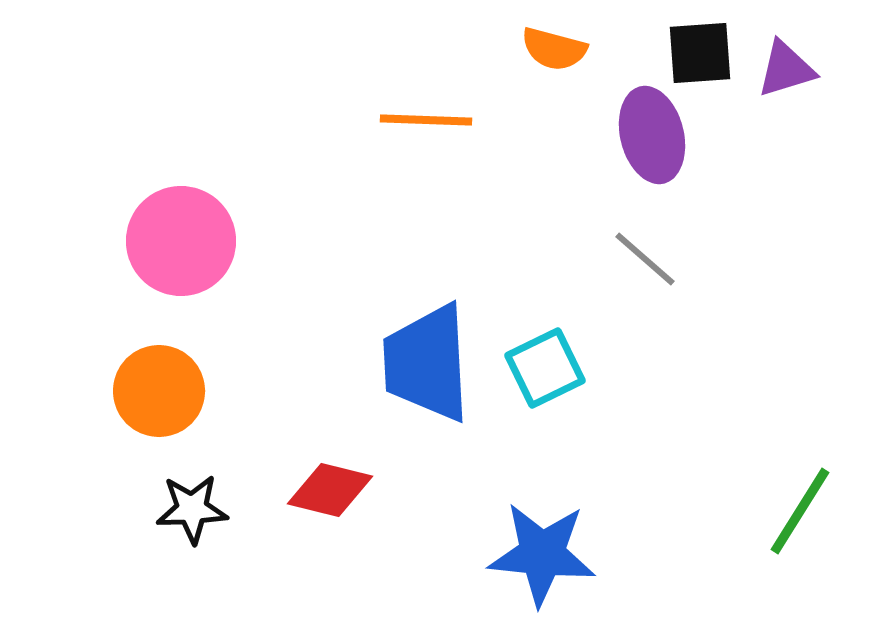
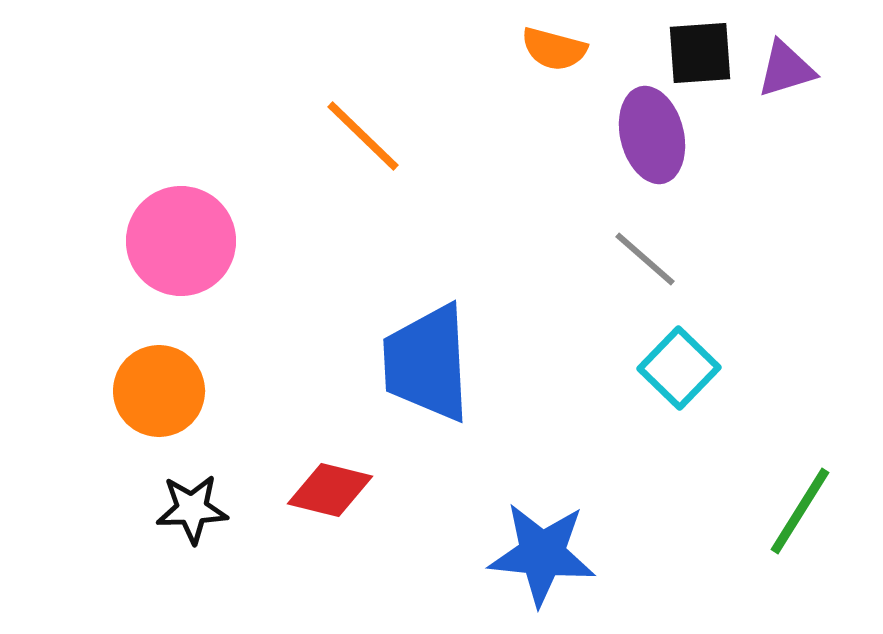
orange line: moved 63 px left, 16 px down; rotated 42 degrees clockwise
cyan square: moved 134 px right; rotated 20 degrees counterclockwise
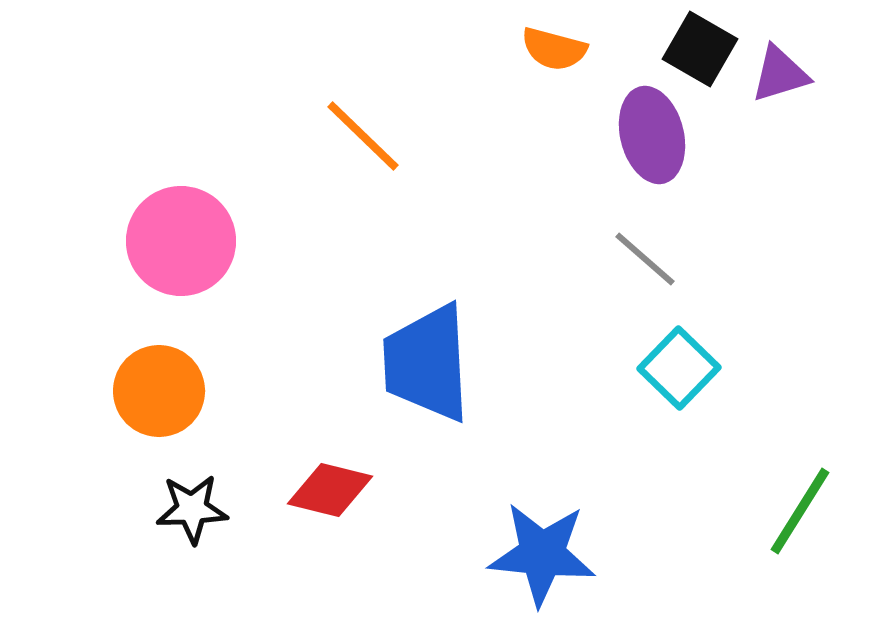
black square: moved 4 px up; rotated 34 degrees clockwise
purple triangle: moved 6 px left, 5 px down
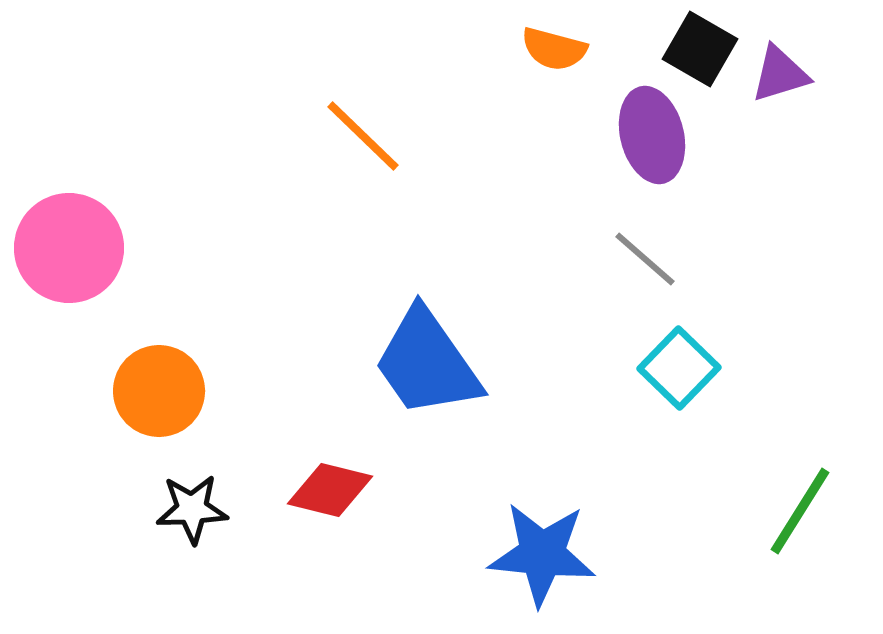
pink circle: moved 112 px left, 7 px down
blue trapezoid: rotated 32 degrees counterclockwise
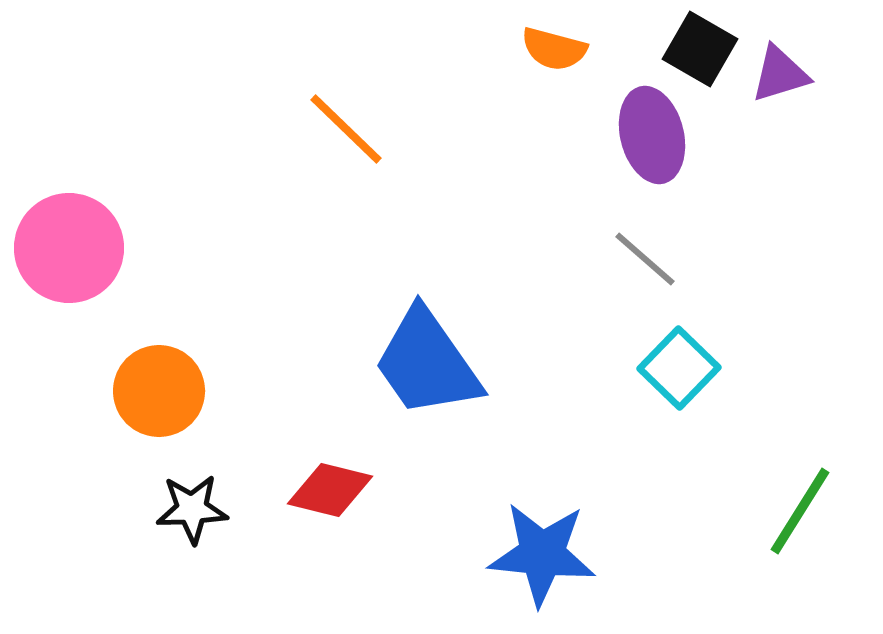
orange line: moved 17 px left, 7 px up
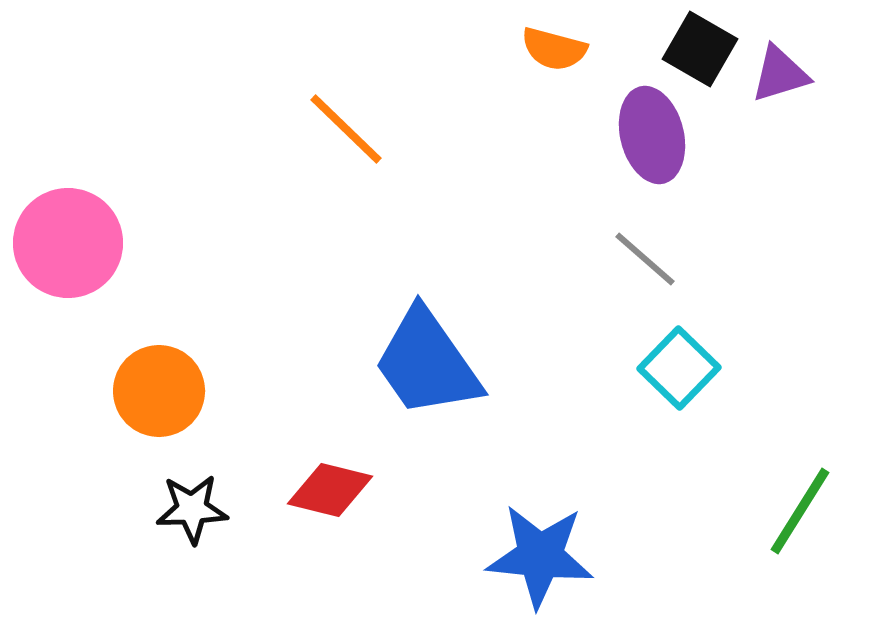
pink circle: moved 1 px left, 5 px up
blue star: moved 2 px left, 2 px down
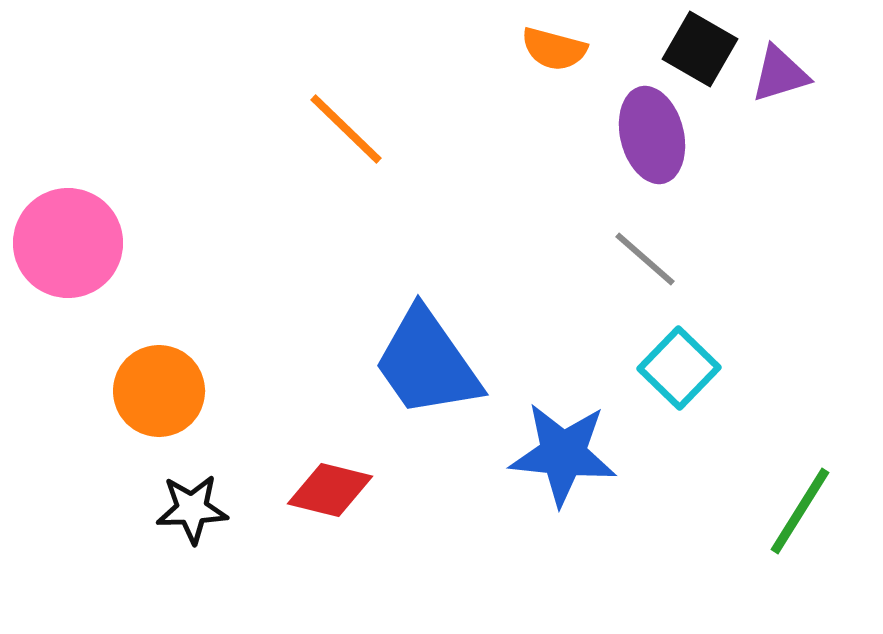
blue star: moved 23 px right, 102 px up
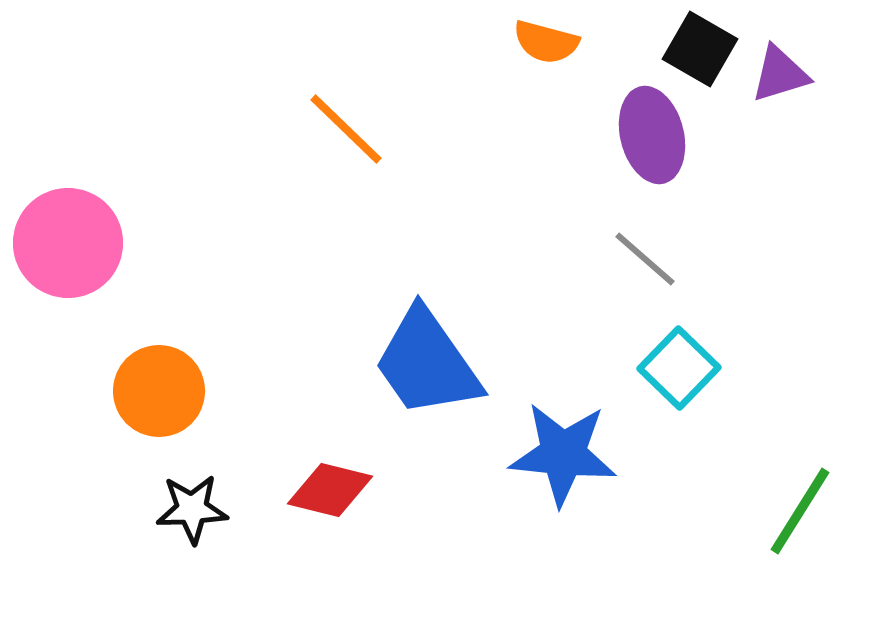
orange semicircle: moved 8 px left, 7 px up
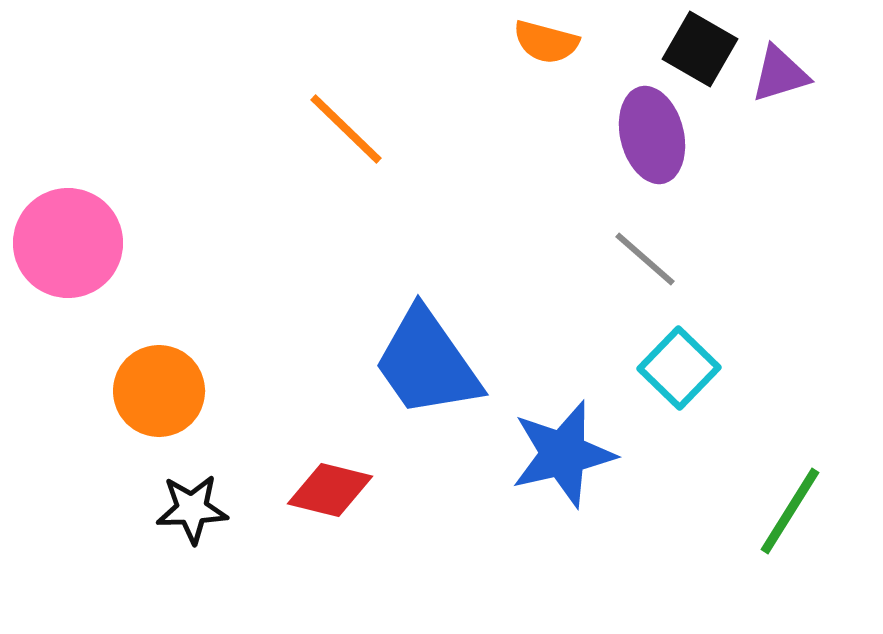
blue star: rotated 19 degrees counterclockwise
green line: moved 10 px left
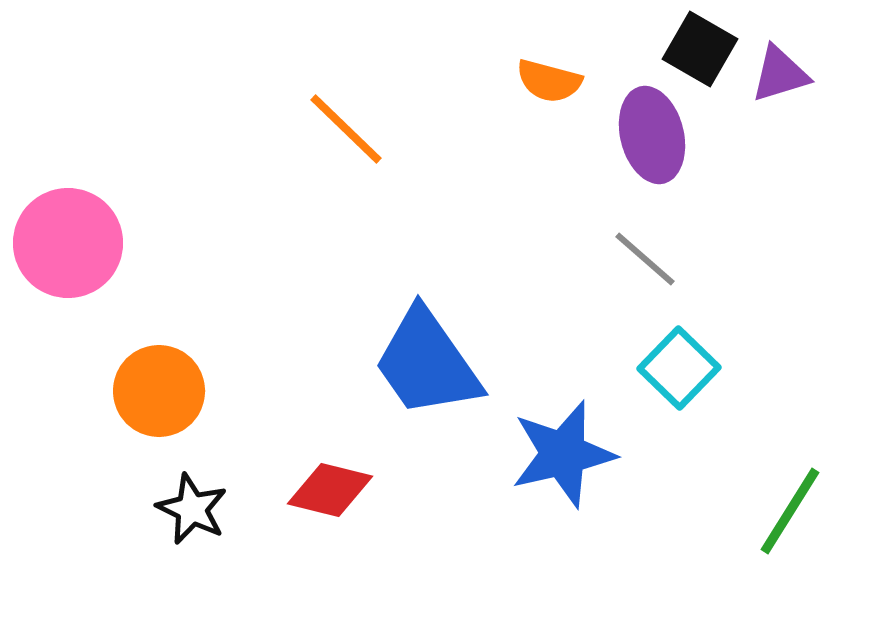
orange semicircle: moved 3 px right, 39 px down
black star: rotated 28 degrees clockwise
